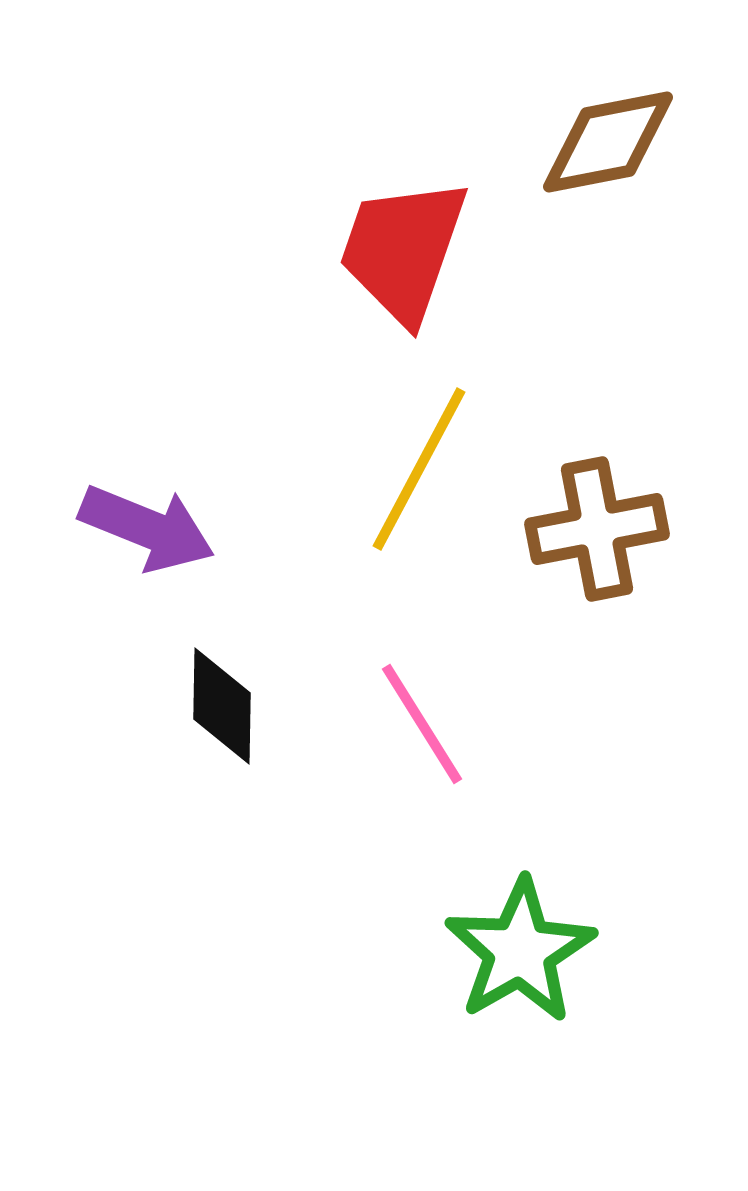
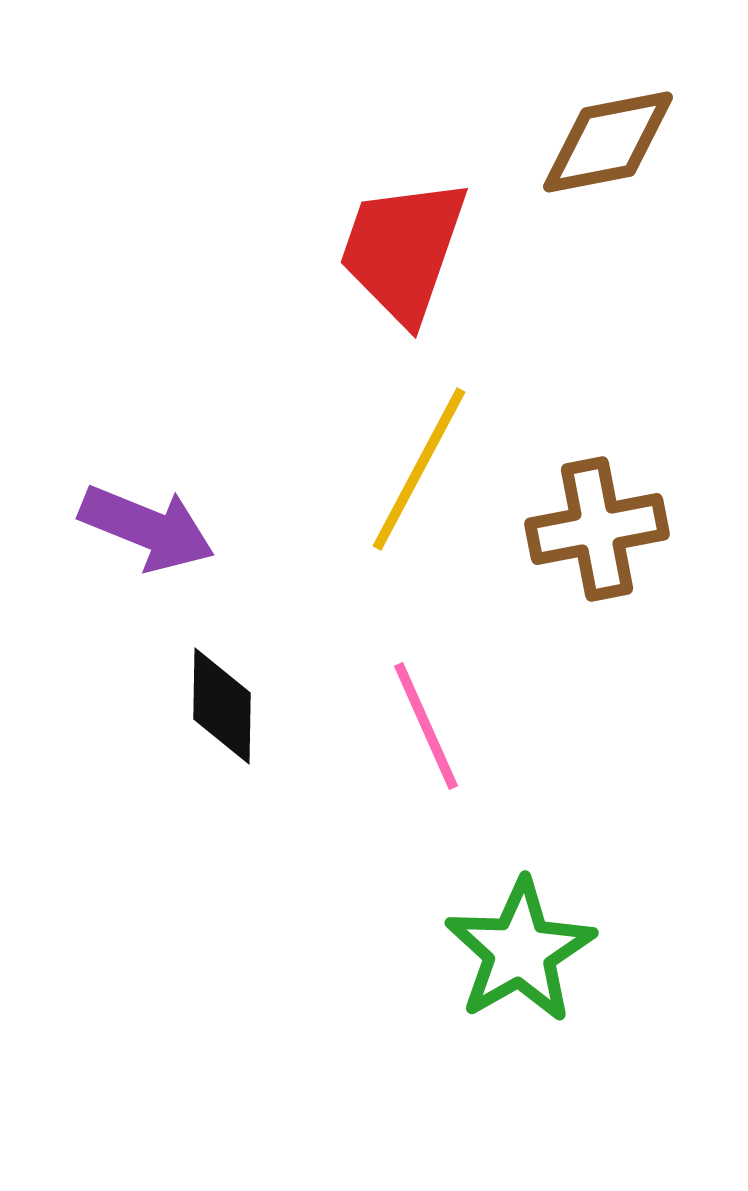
pink line: moved 4 px right, 2 px down; rotated 8 degrees clockwise
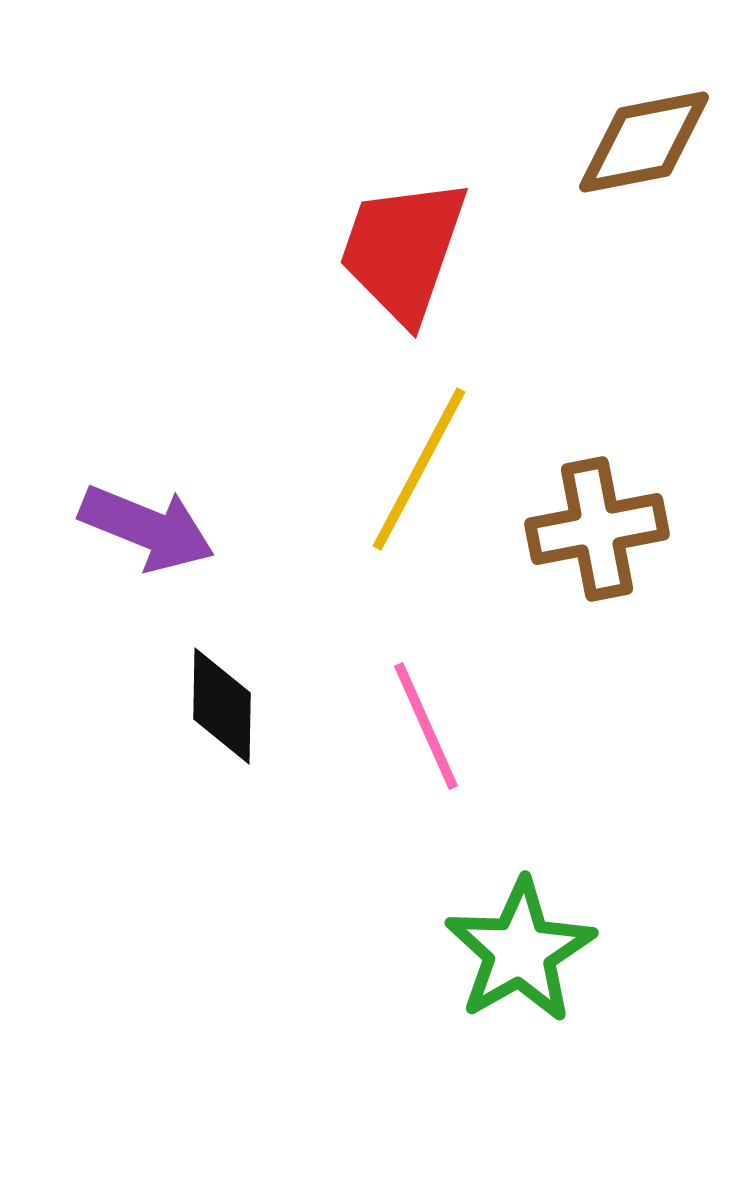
brown diamond: moved 36 px right
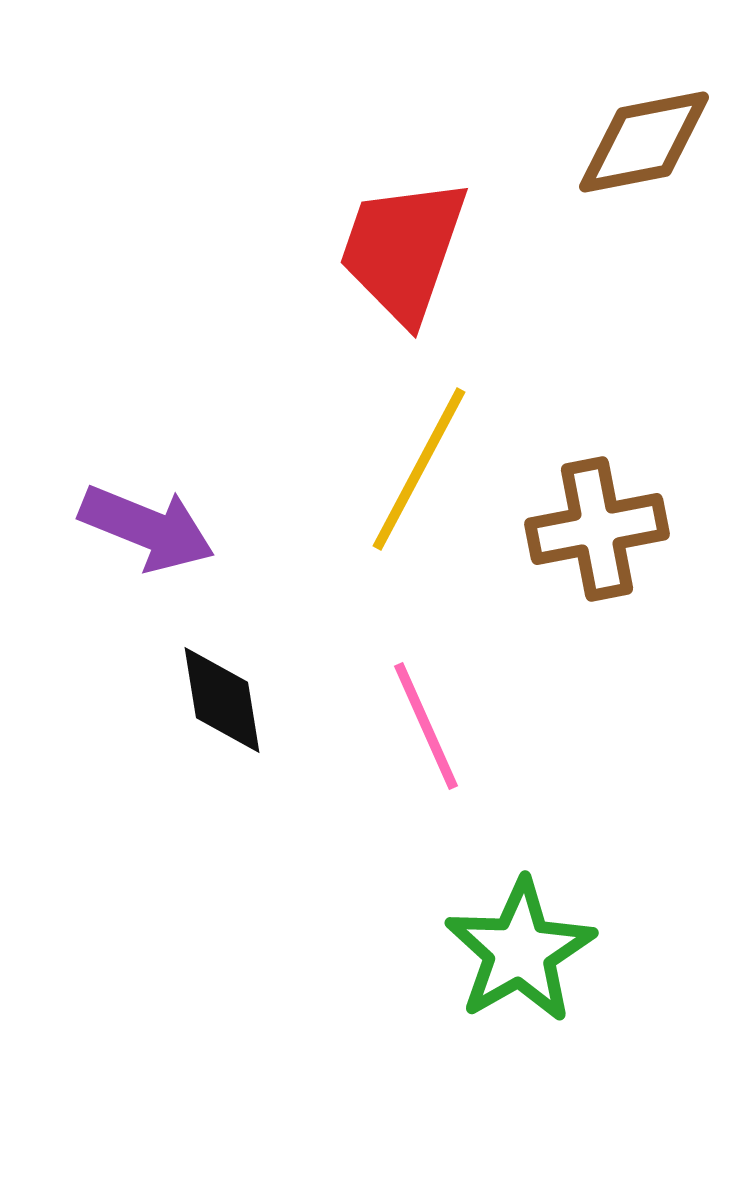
black diamond: moved 6 px up; rotated 10 degrees counterclockwise
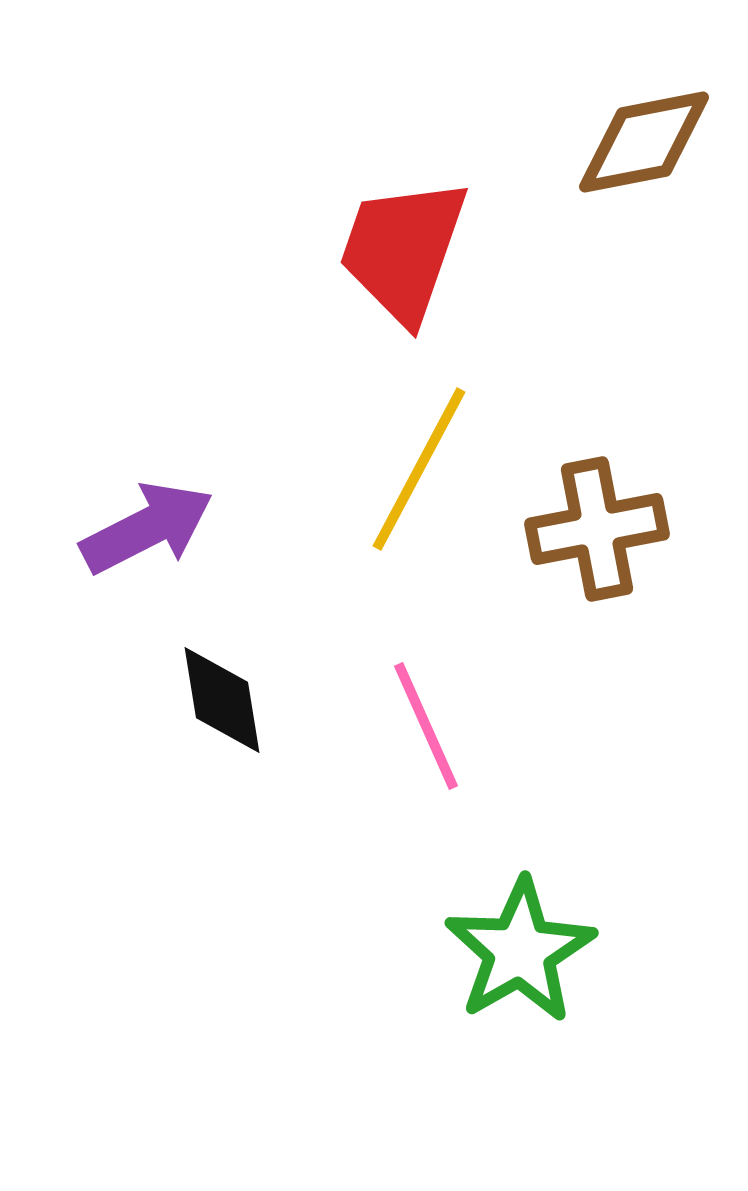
purple arrow: rotated 49 degrees counterclockwise
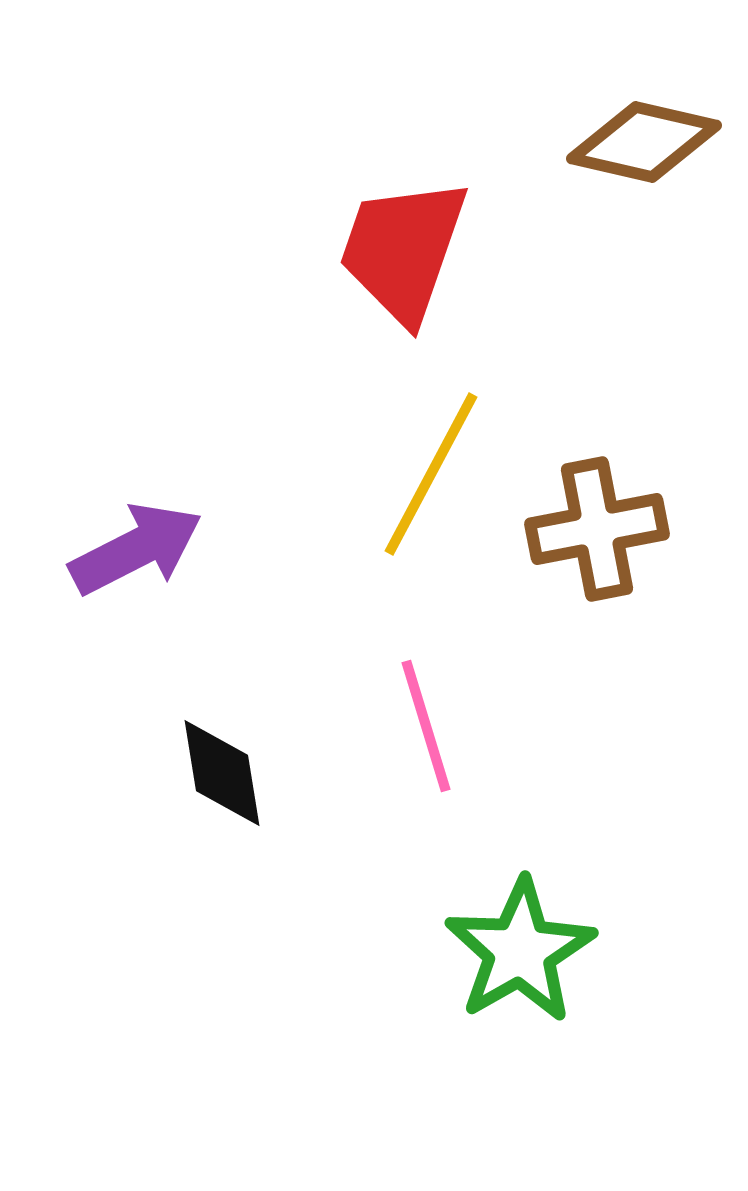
brown diamond: rotated 24 degrees clockwise
yellow line: moved 12 px right, 5 px down
purple arrow: moved 11 px left, 21 px down
black diamond: moved 73 px down
pink line: rotated 7 degrees clockwise
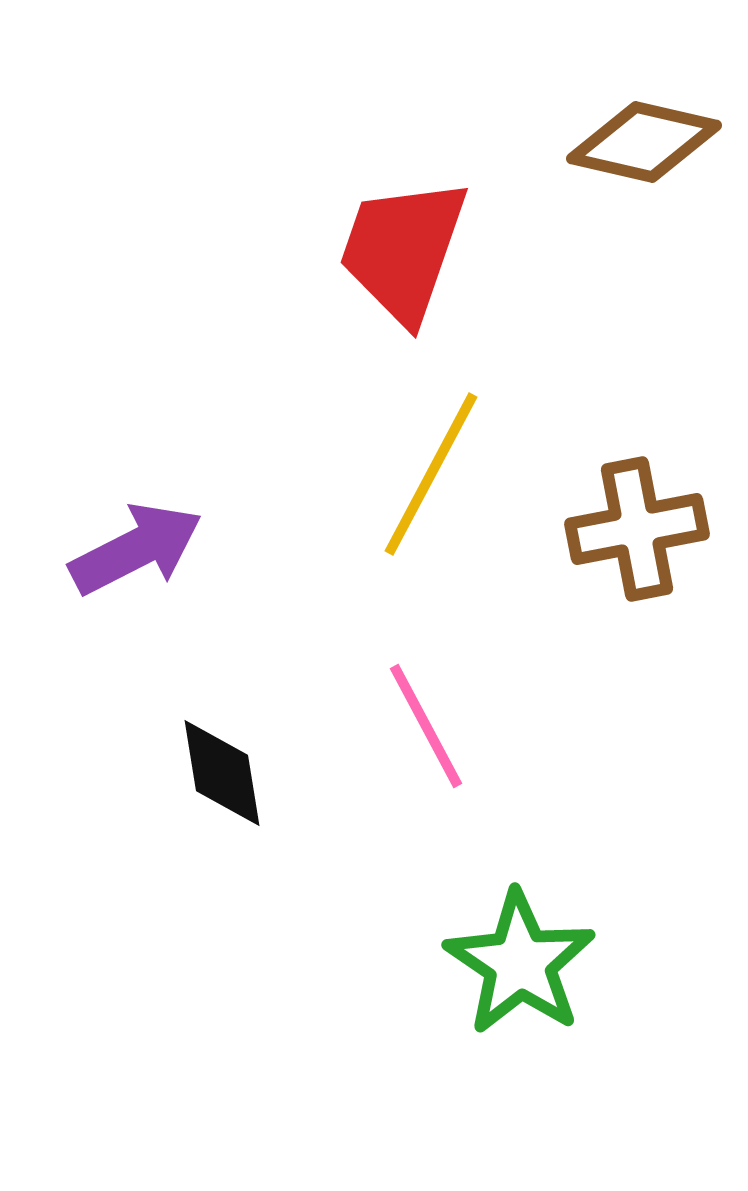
brown cross: moved 40 px right
pink line: rotated 11 degrees counterclockwise
green star: moved 12 px down; rotated 8 degrees counterclockwise
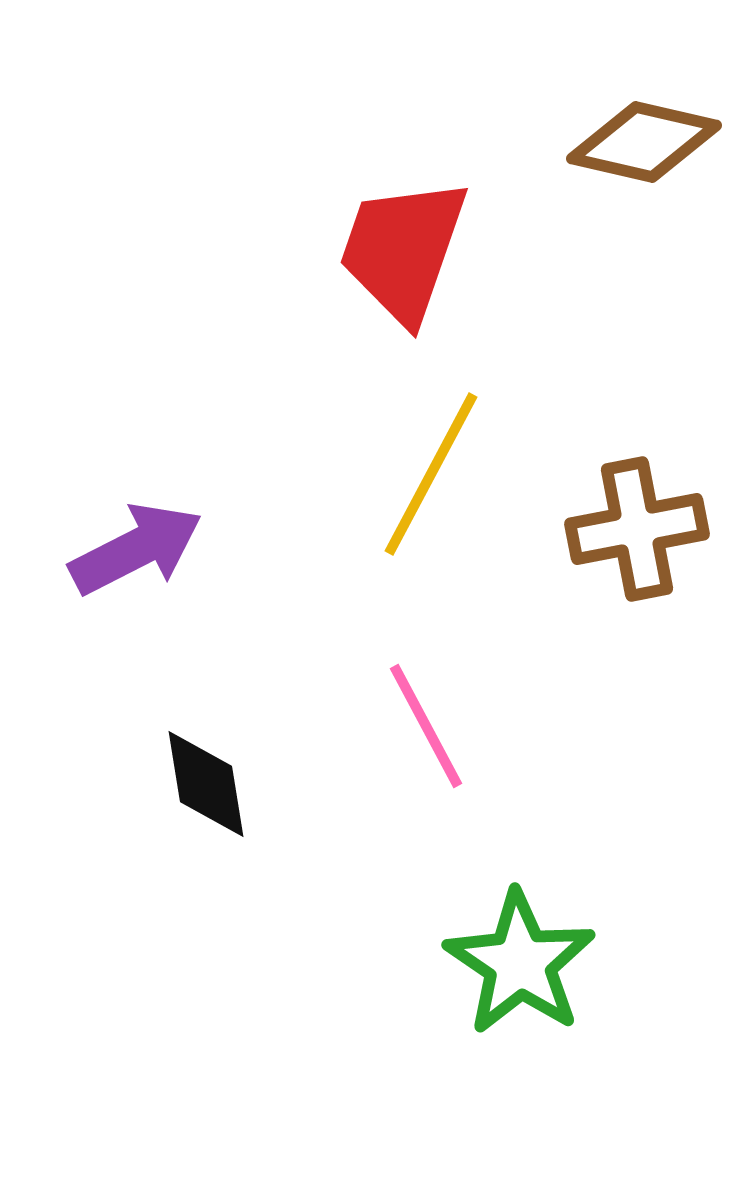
black diamond: moved 16 px left, 11 px down
